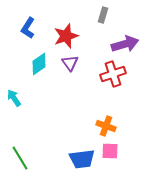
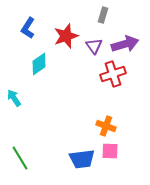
purple triangle: moved 24 px right, 17 px up
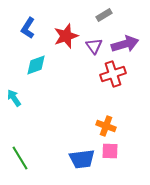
gray rectangle: moved 1 px right; rotated 42 degrees clockwise
cyan diamond: moved 3 px left, 1 px down; rotated 15 degrees clockwise
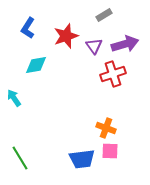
cyan diamond: rotated 10 degrees clockwise
orange cross: moved 2 px down
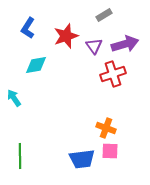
green line: moved 2 px up; rotated 30 degrees clockwise
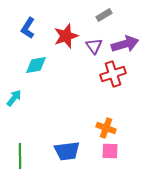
cyan arrow: rotated 72 degrees clockwise
blue trapezoid: moved 15 px left, 8 px up
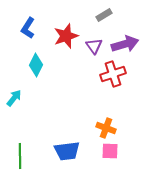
cyan diamond: rotated 55 degrees counterclockwise
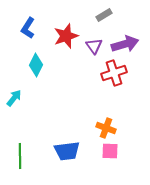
red cross: moved 1 px right, 1 px up
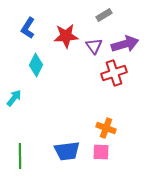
red star: rotated 15 degrees clockwise
pink square: moved 9 px left, 1 px down
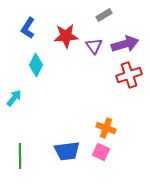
red cross: moved 15 px right, 2 px down
pink square: rotated 24 degrees clockwise
